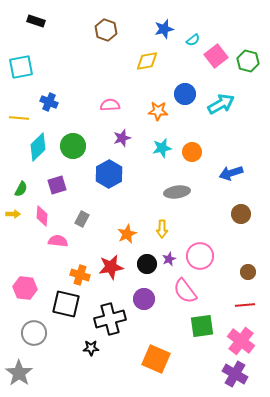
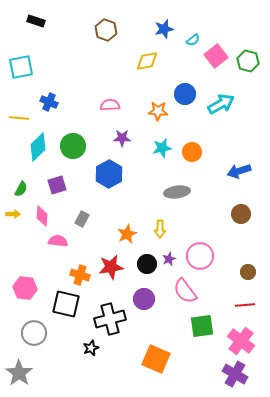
purple star at (122, 138): rotated 18 degrees clockwise
blue arrow at (231, 173): moved 8 px right, 2 px up
yellow arrow at (162, 229): moved 2 px left
black star at (91, 348): rotated 21 degrees counterclockwise
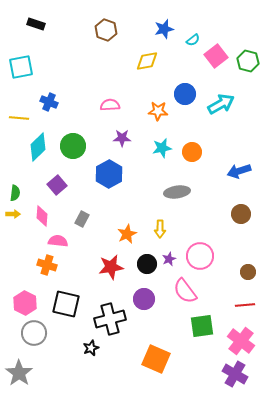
black rectangle at (36, 21): moved 3 px down
purple square at (57, 185): rotated 24 degrees counterclockwise
green semicircle at (21, 189): moved 6 px left, 4 px down; rotated 21 degrees counterclockwise
orange cross at (80, 275): moved 33 px left, 10 px up
pink hexagon at (25, 288): moved 15 px down; rotated 20 degrees clockwise
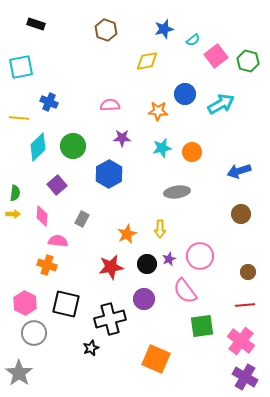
purple cross at (235, 374): moved 10 px right, 3 px down
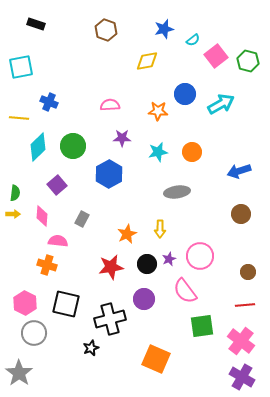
cyan star at (162, 148): moved 4 px left, 4 px down
purple cross at (245, 377): moved 3 px left
